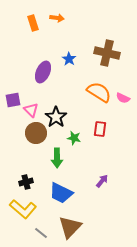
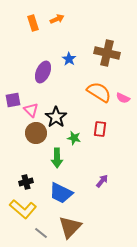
orange arrow: moved 1 px down; rotated 32 degrees counterclockwise
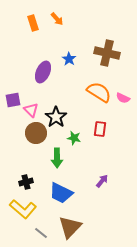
orange arrow: rotated 72 degrees clockwise
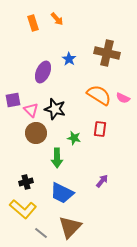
orange semicircle: moved 3 px down
black star: moved 1 px left, 8 px up; rotated 20 degrees counterclockwise
blue trapezoid: moved 1 px right
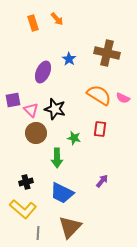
gray line: moved 3 px left; rotated 56 degrees clockwise
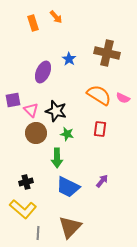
orange arrow: moved 1 px left, 2 px up
black star: moved 1 px right, 2 px down
green star: moved 7 px left, 4 px up
blue trapezoid: moved 6 px right, 6 px up
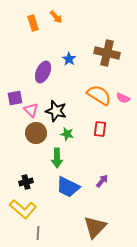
purple square: moved 2 px right, 2 px up
brown triangle: moved 25 px right
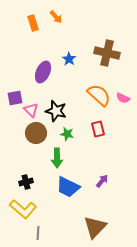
orange semicircle: rotated 10 degrees clockwise
red rectangle: moved 2 px left; rotated 21 degrees counterclockwise
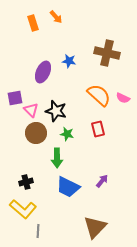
blue star: moved 2 px down; rotated 24 degrees counterclockwise
gray line: moved 2 px up
